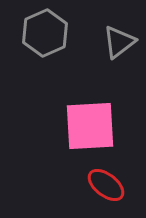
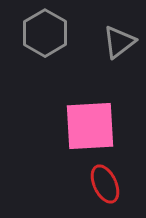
gray hexagon: rotated 6 degrees counterclockwise
red ellipse: moved 1 px left, 1 px up; rotated 27 degrees clockwise
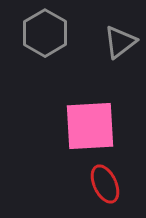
gray triangle: moved 1 px right
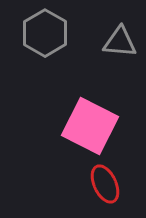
gray triangle: rotated 42 degrees clockwise
pink square: rotated 30 degrees clockwise
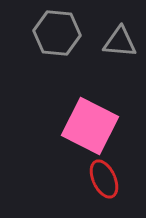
gray hexagon: moved 12 px right; rotated 24 degrees counterclockwise
red ellipse: moved 1 px left, 5 px up
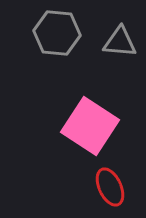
pink square: rotated 6 degrees clockwise
red ellipse: moved 6 px right, 8 px down
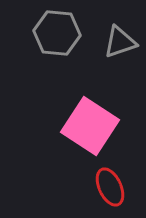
gray triangle: rotated 24 degrees counterclockwise
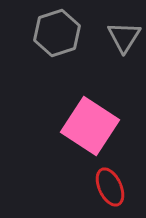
gray hexagon: rotated 24 degrees counterclockwise
gray triangle: moved 4 px right, 5 px up; rotated 39 degrees counterclockwise
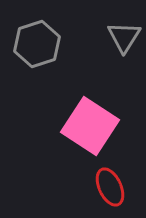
gray hexagon: moved 20 px left, 11 px down
